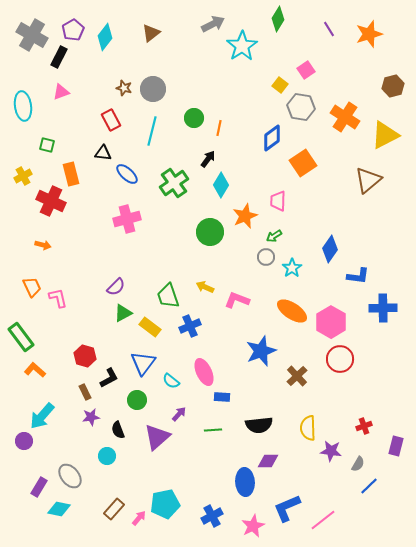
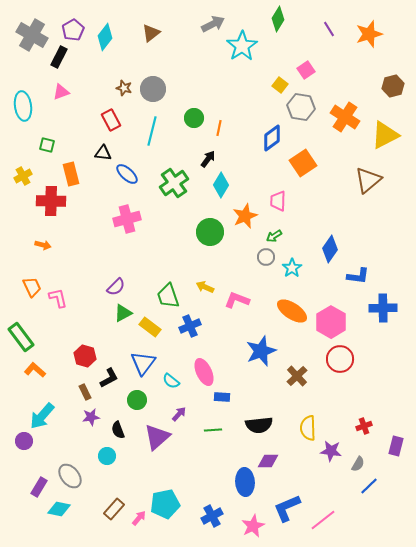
red cross at (51, 201): rotated 24 degrees counterclockwise
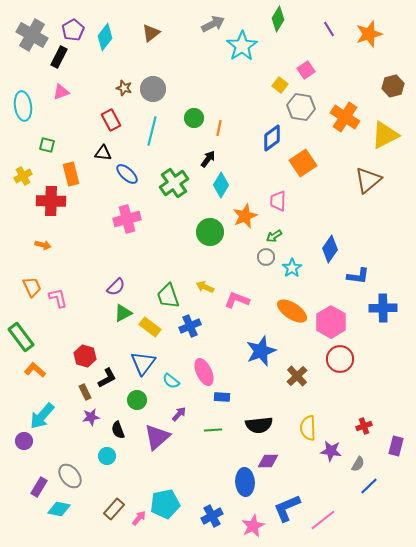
black L-shape at (109, 378): moved 2 px left
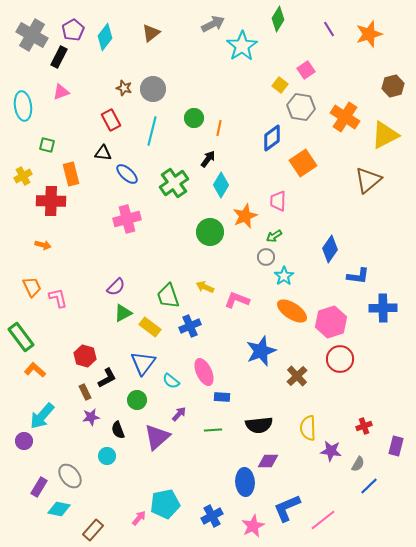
cyan star at (292, 268): moved 8 px left, 8 px down
pink hexagon at (331, 322): rotated 12 degrees clockwise
brown rectangle at (114, 509): moved 21 px left, 21 px down
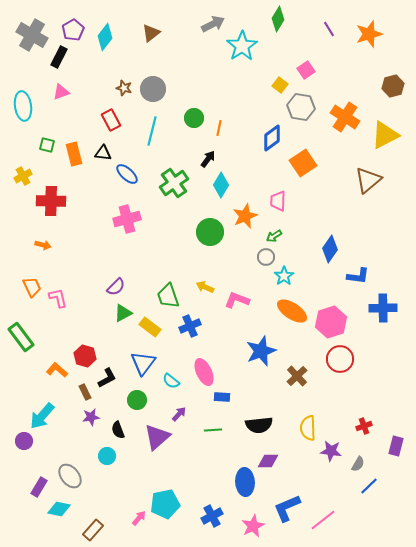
orange rectangle at (71, 174): moved 3 px right, 20 px up
orange L-shape at (35, 370): moved 22 px right
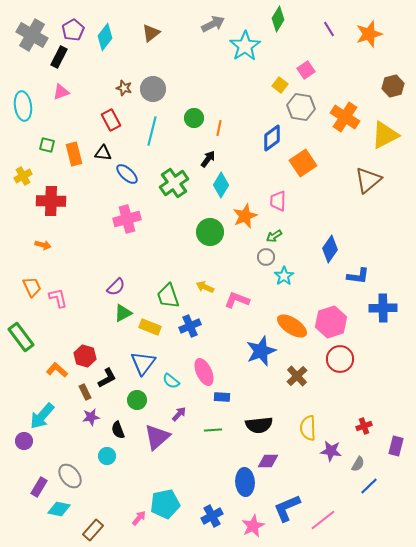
cyan star at (242, 46): moved 3 px right
orange ellipse at (292, 311): moved 15 px down
yellow rectangle at (150, 327): rotated 15 degrees counterclockwise
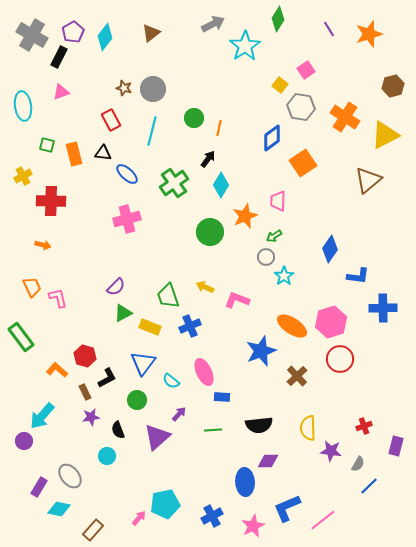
purple pentagon at (73, 30): moved 2 px down
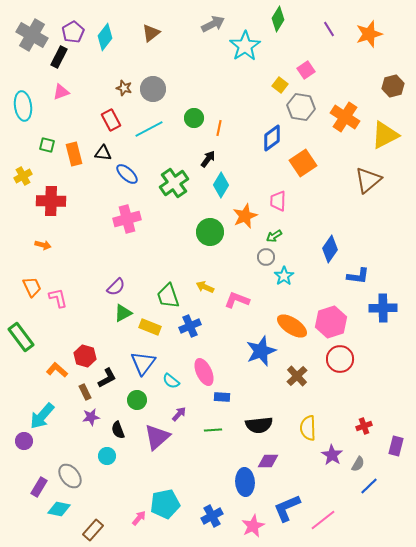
cyan line at (152, 131): moved 3 px left, 2 px up; rotated 48 degrees clockwise
purple star at (331, 451): moved 1 px right, 4 px down; rotated 25 degrees clockwise
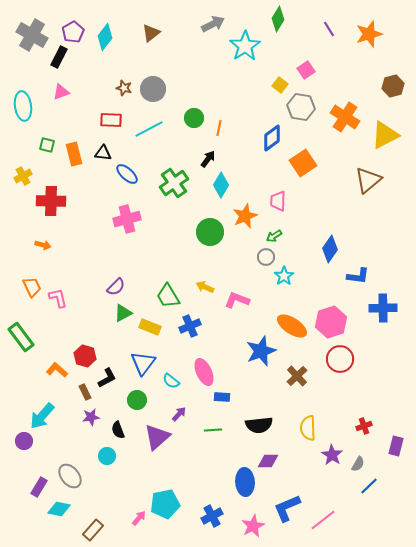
red rectangle at (111, 120): rotated 60 degrees counterclockwise
green trapezoid at (168, 296): rotated 12 degrees counterclockwise
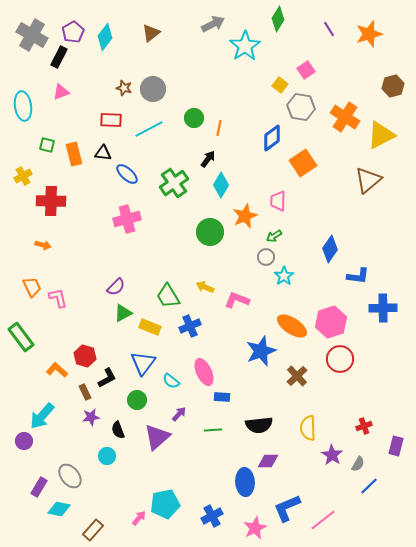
yellow triangle at (385, 135): moved 4 px left
pink star at (253, 526): moved 2 px right, 2 px down
